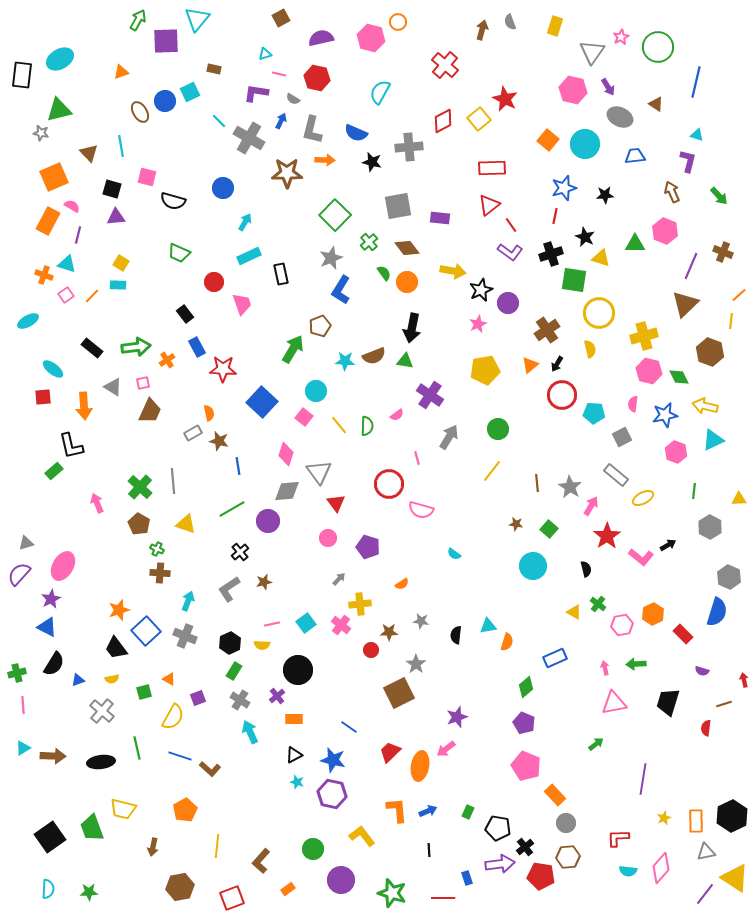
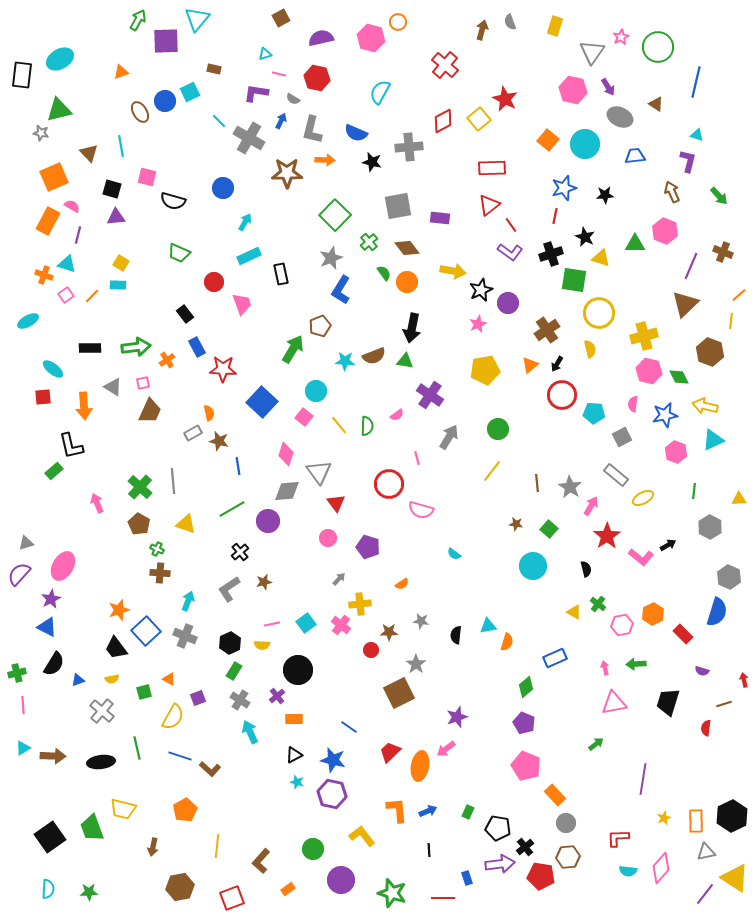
black rectangle at (92, 348): moved 2 px left; rotated 40 degrees counterclockwise
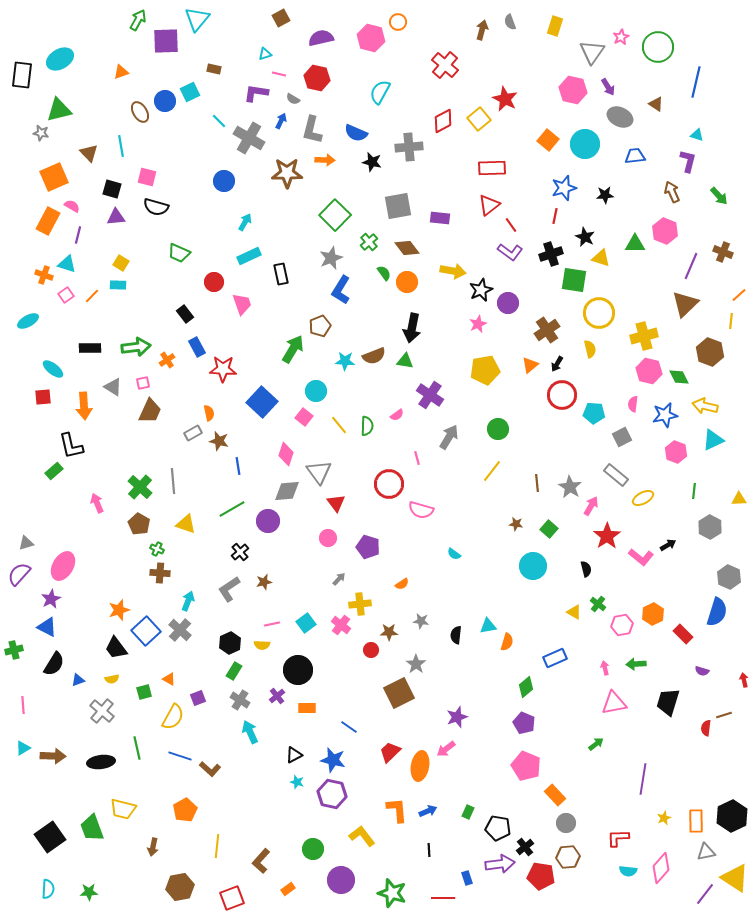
blue circle at (223, 188): moved 1 px right, 7 px up
black semicircle at (173, 201): moved 17 px left, 6 px down
gray cross at (185, 636): moved 5 px left, 6 px up; rotated 20 degrees clockwise
green cross at (17, 673): moved 3 px left, 23 px up
brown line at (724, 704): moved 11 px down
orange rectangle at (294, 719): moved 13 px right, 11 px up
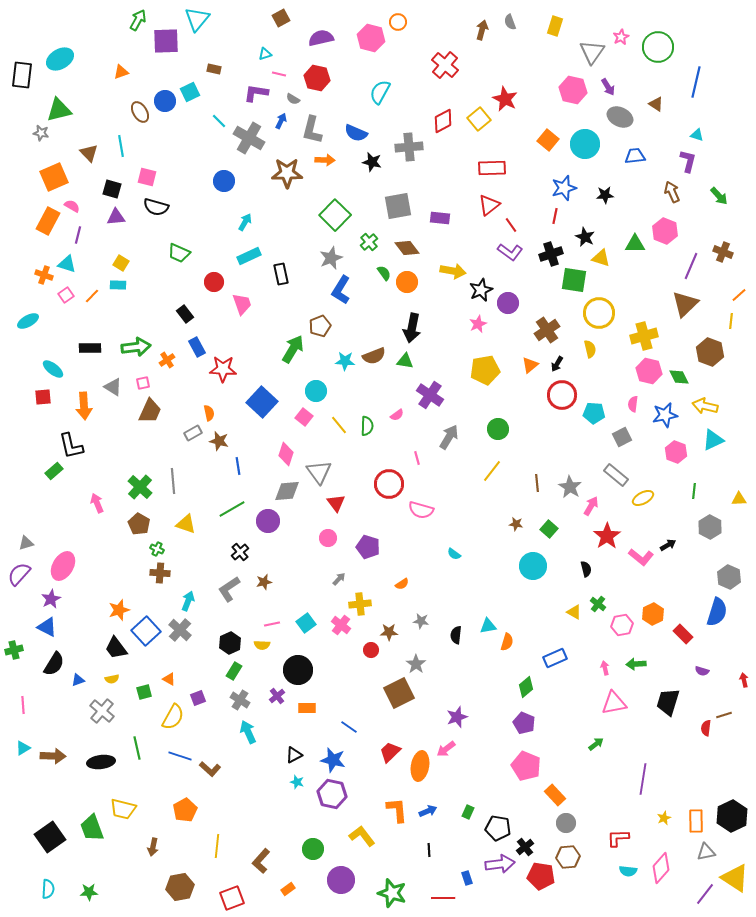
cyan arrow at (250, 732): moved 2 px left
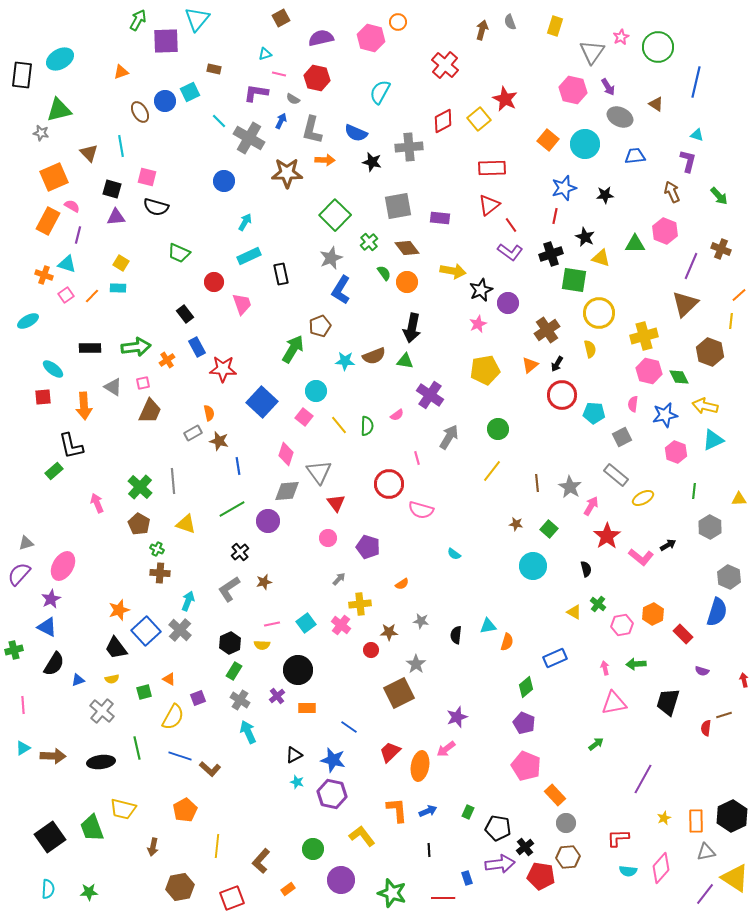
brown cross at (723, 252): moved 2 px left, 3 px up
cyan rectangle at (118, 285): moved 3 px down
purple line at (643, 779): rotated 20 degrees clockwise
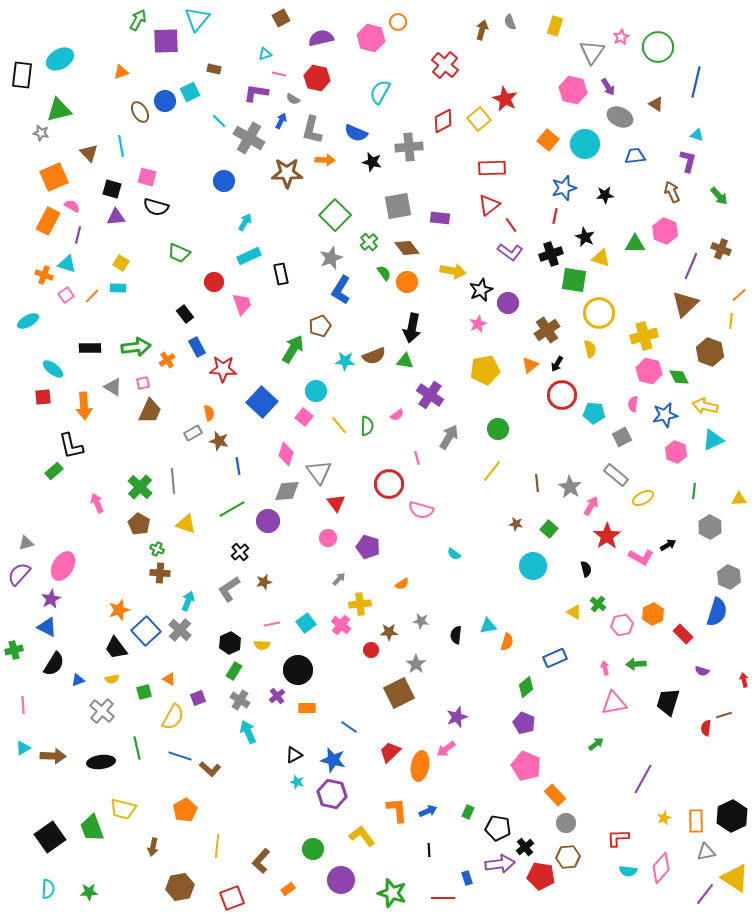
pink L-shape at (641, 557): rotated 10 degrees counterclockwise
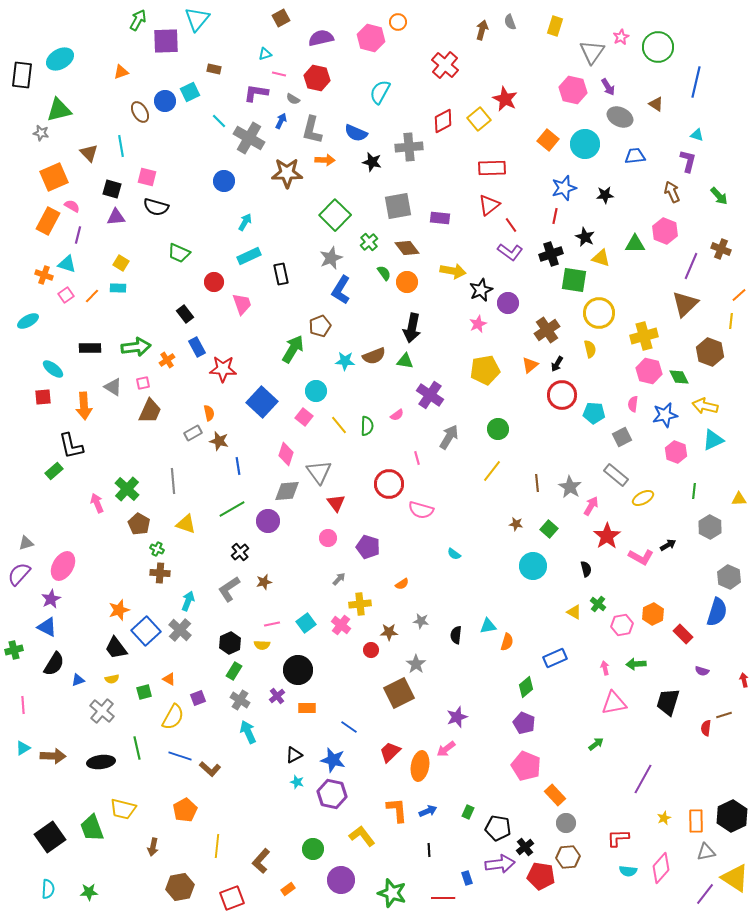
green cross at (140, 487): moved 13 px left, 2 px down
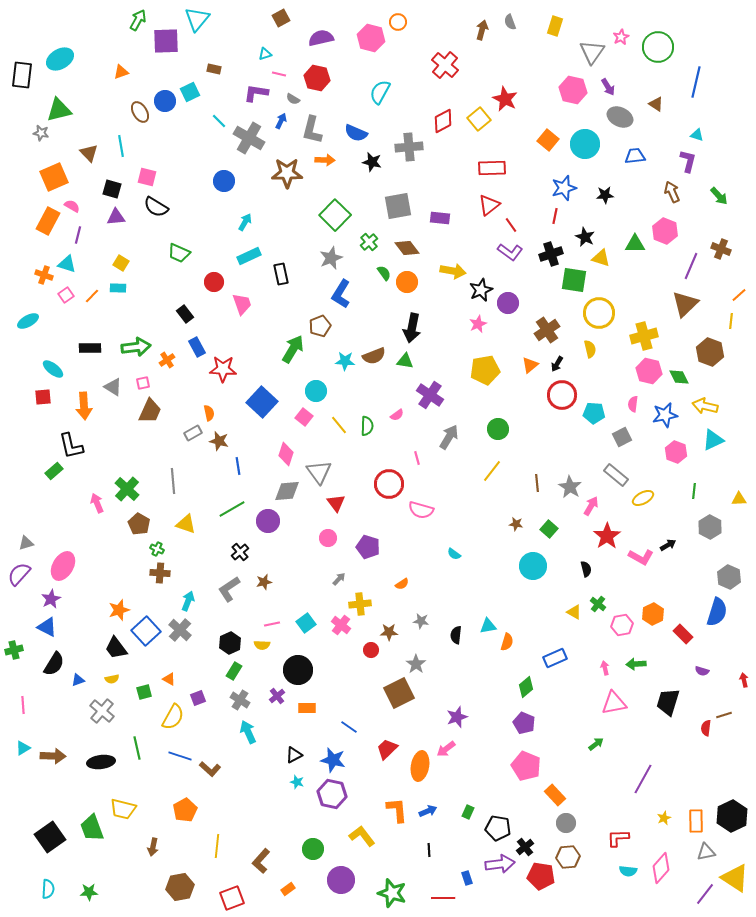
black semicircle at (156, 207): rotated 15 degrees clockwise
blue L-shape at (341, 290): moved 4 px down
red trapezoid at (390, 752): moved 3 px left, 3 px up
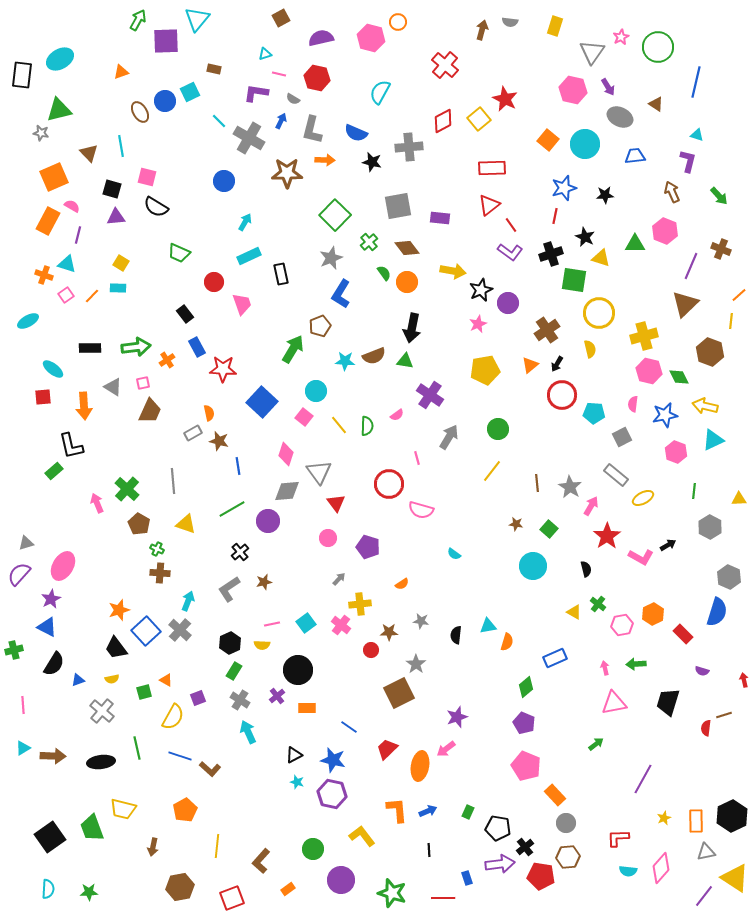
gray semicircle at (510, 22): rotated 63 degrees counterclockwise
orange triangle at (169, 679): moved 3 px left, 1 px down
purple line at (705, 894): moved 1 px left, 2 px down
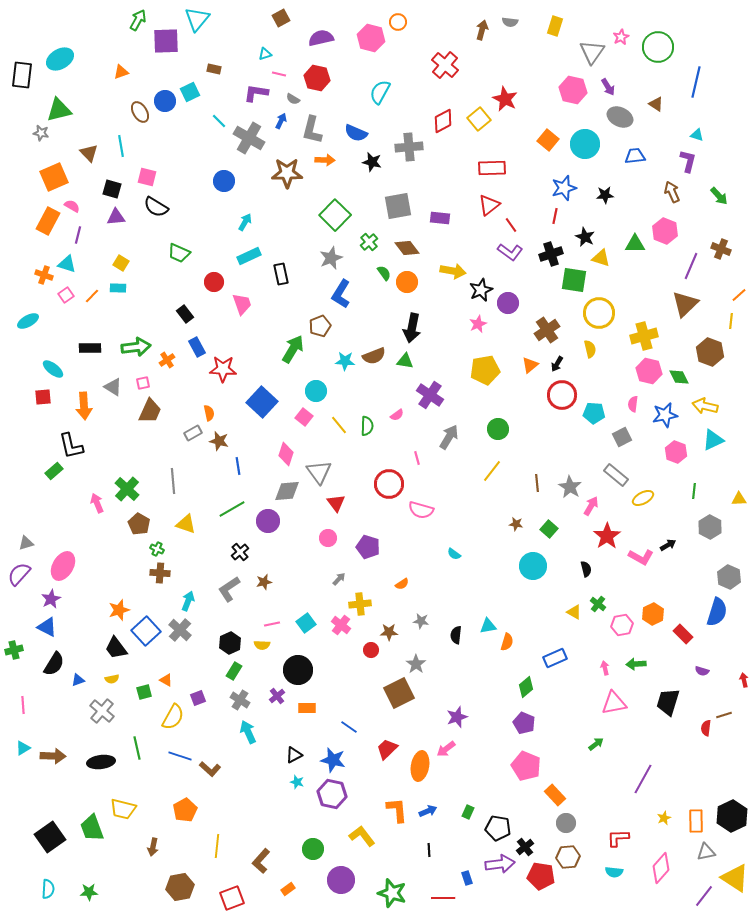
cyan semicircle at (628, 871): moved 14 px left, 1 px down
